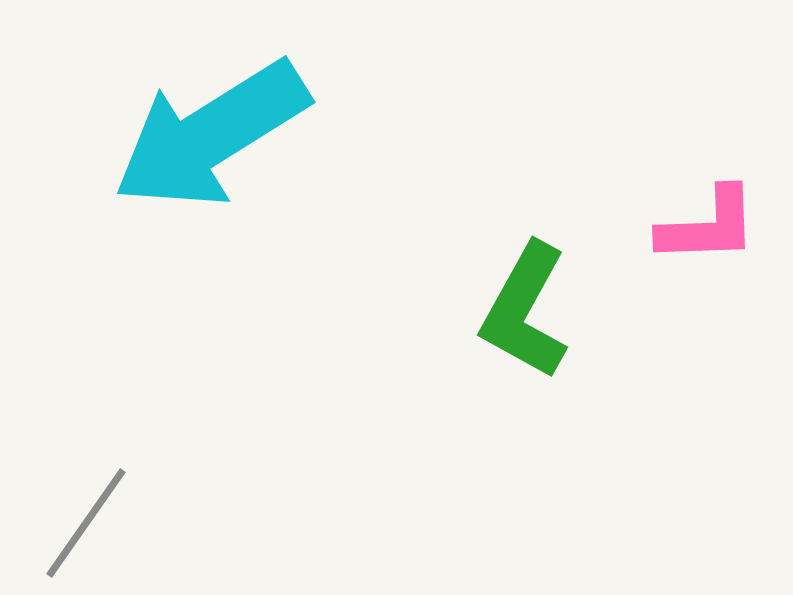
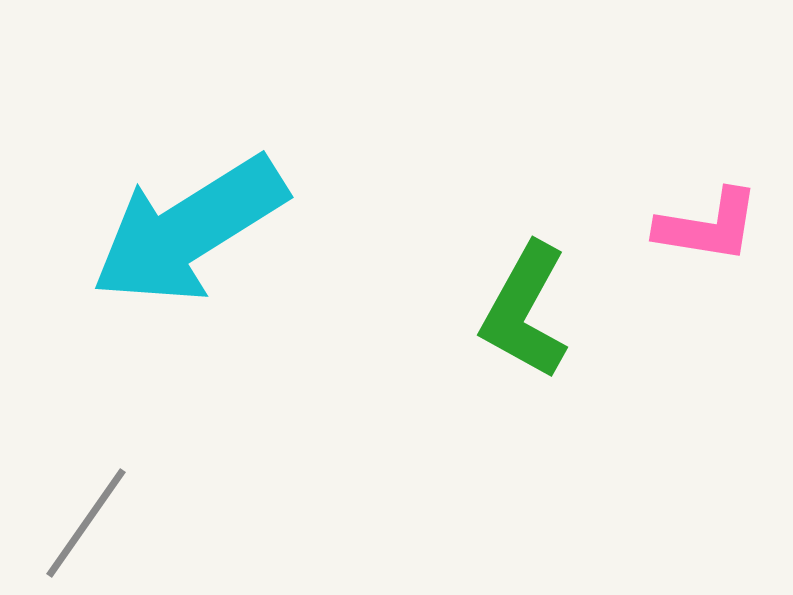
cyan arrow: moved 22 px left, 95 px down
pink L-shape: rotated 11 degrees clockwise
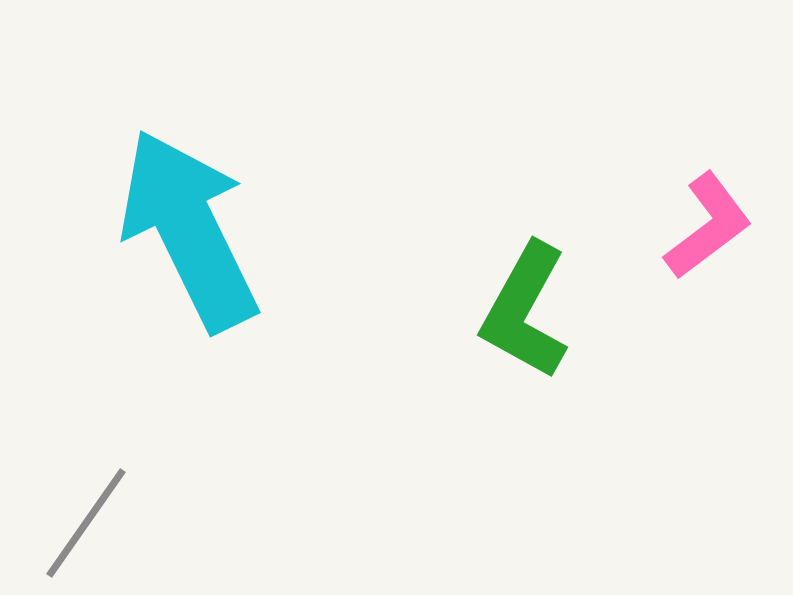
pink L-shape: rotated 46 degrees counterclockwise
cyan arrow: rotated 96 degrees clockwise
